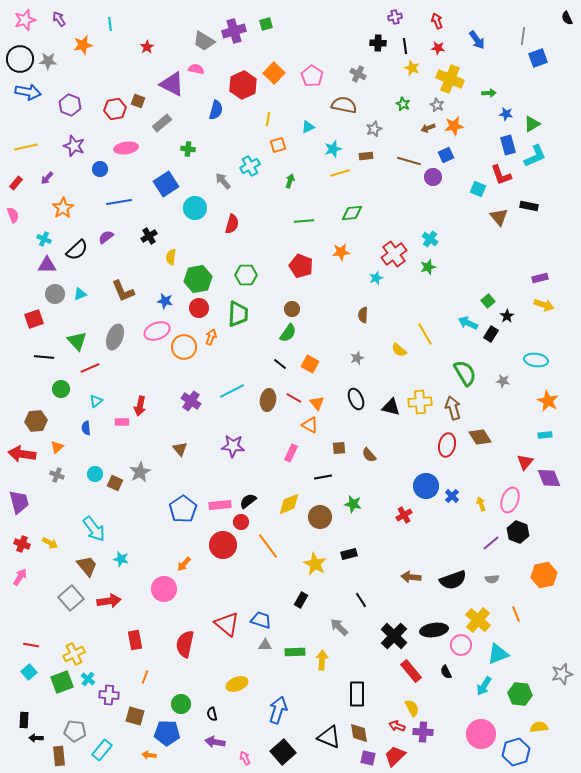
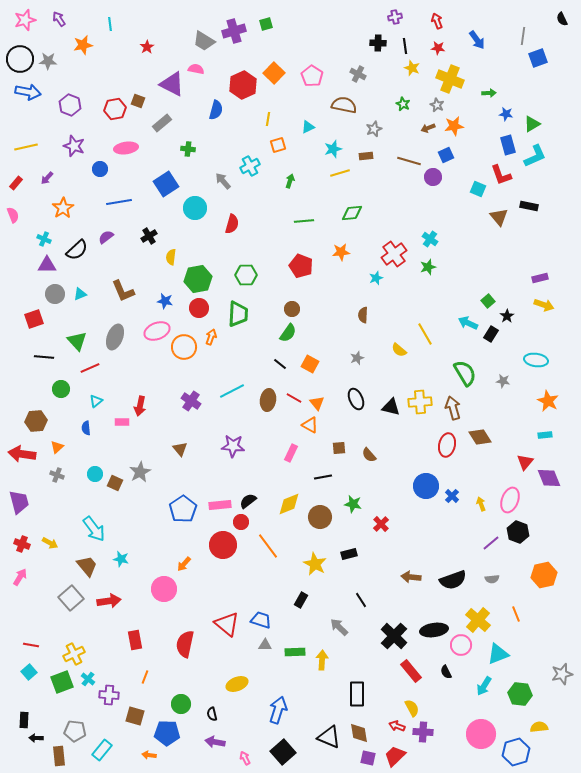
black semicircle at (567, 18): moved 5 px left, 1 px down
red cross at (404, 515): moved 23 px left, 9 px down; rotated 14 degrees counterclockwise
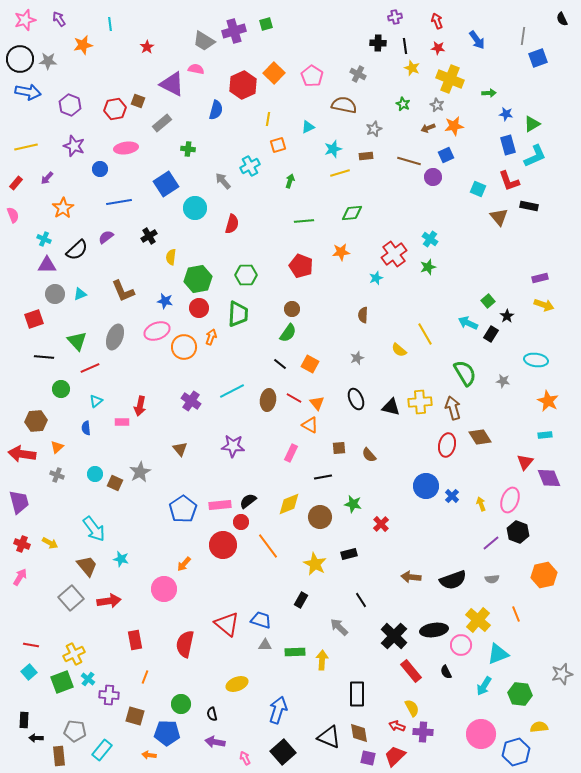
red L-shape at (501, 175): moved 8 px right, 6 px down
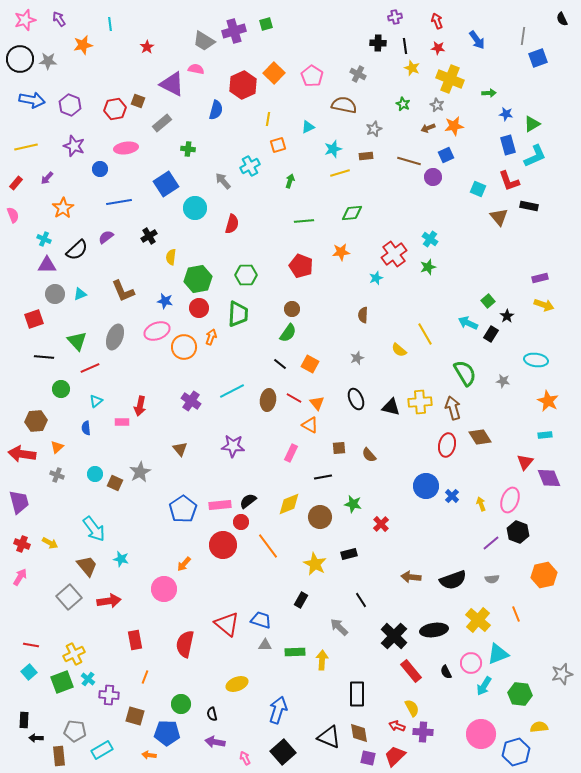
blue arrow at (28, 92): moved 4 px right, 8 px down
gray square at (71, 598): moved 2 px left, 1 px up
pink circle at (461, 645): moved 10 px right, 18 px down
cyan rectangle at (102, 750): rotated 20 degrees clockwise
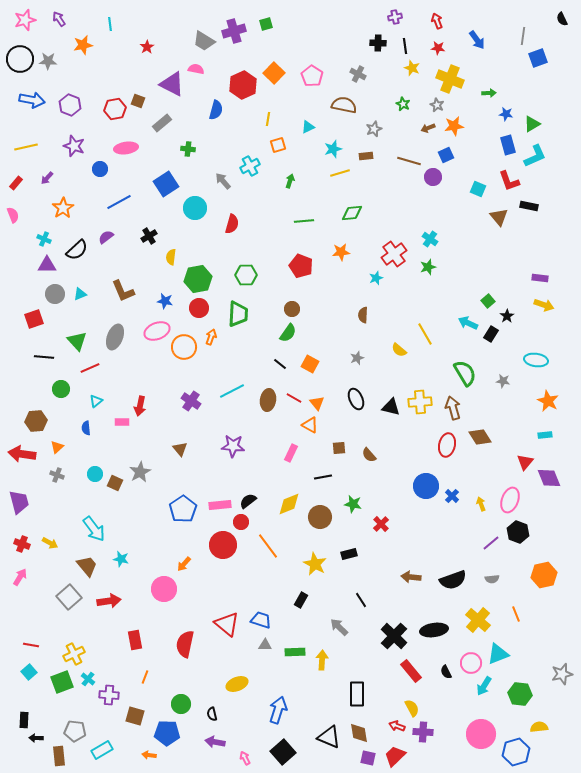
blue line at (119, 202): rotated 20 degrees counterclockwise
purple rectangle at (540, 278): rotated 21 degrees clockwise
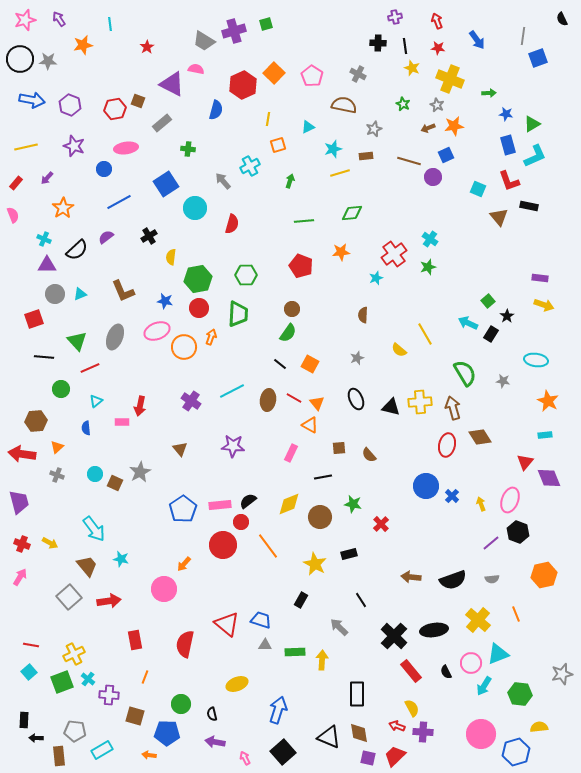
blue circle at (100, 169): moved 4 px right
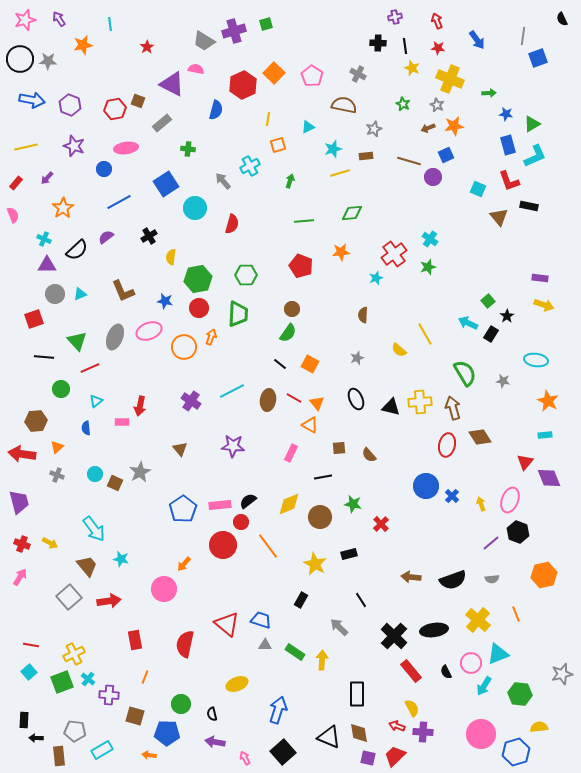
pink ellipse at (157, 331): moved 8 px left
green rectangle at (295, 652): rotated 36 degrees clockwise
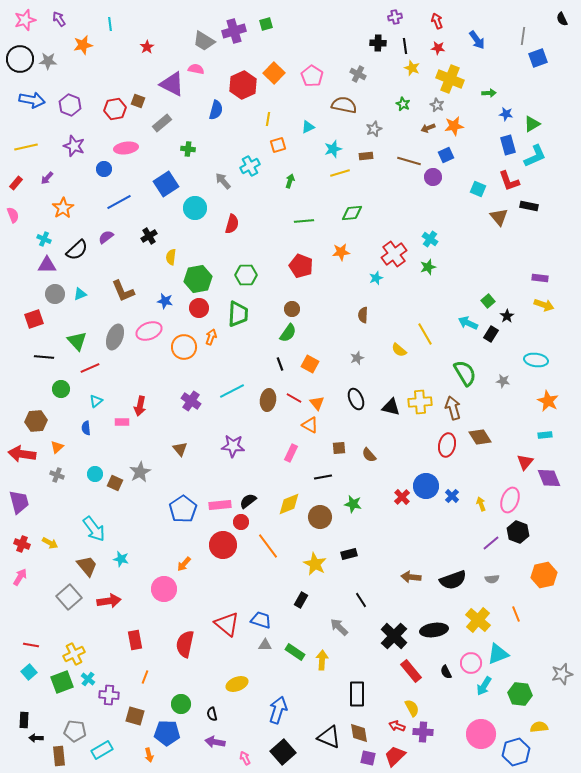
black line at (280, 364): rotated 32 degrees clockwise
red cross at (381, 524): moved 21 px right, 27 px up
orange arrow at (149, 755): rotated 112 degrees counterclockwise
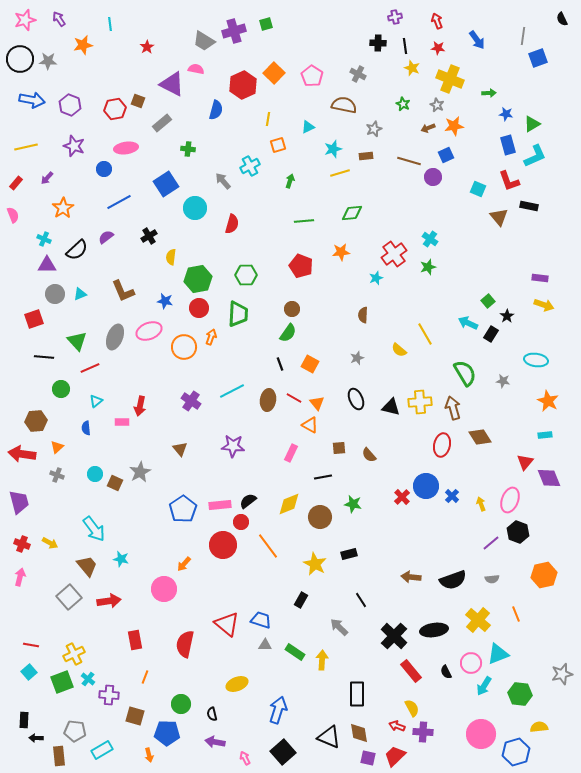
red ellipse at (447, 445): moved 5 px left
pink arrow at (20, 577): rotated 18 degrees counterclockwise
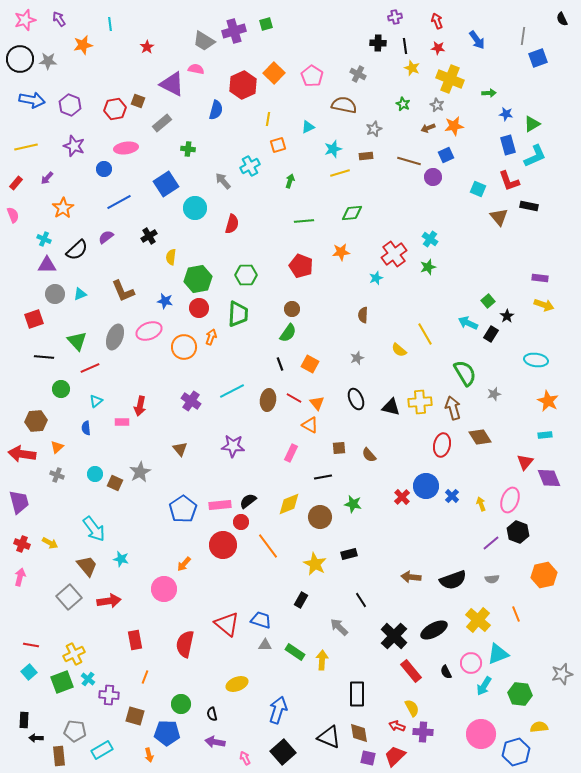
gray star at (503, 381): moved 9 px left, 13 px down; rotated 24 degrees counterclockwise
black ellipse at (434, 630): rotated 20 degrees counterclockwise
